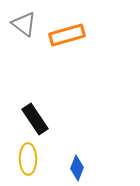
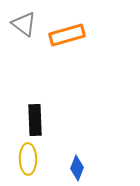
black rectangle: moved 1 px down; rotated 32 degrees clockwise
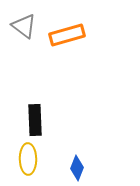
gray triangle: moved 2 px down
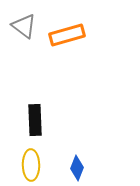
yellow ellipse: moved 3 px right, 6 px down
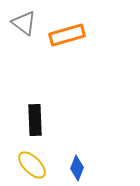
gray triangle: moved 3 px up
yellow ellipse: moved 1 px right; rotated 44 degrees counterclockwise
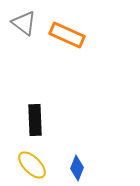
orange rectangle: rotated 40 degrees clockwise
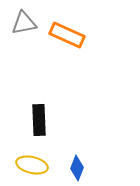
gray triangle: rotated 48 degrees counterclockwise
black rectangle: moved 4 px right
yellow ellipse: rotated 32 degrees counterclockwise
